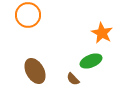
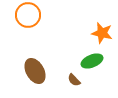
orange star: rotated 15 degrees counterclockwise
green ellipse: moved 1 px right
brown semicircle: moved 1 px right, 1 px down
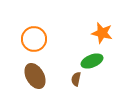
orange circle: moved 6 px right, 24 px down
brown ellipse: moved 5 px down
brown semicircle: moved 2 px right, 1 px up; rotated 56 degrees clockwise
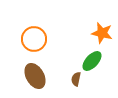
green ellipse: rotated 25 degrees counterclockwise
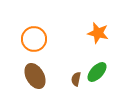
orange star: moved 4 px left
green ellipse: moved 5 px right, 11 px down
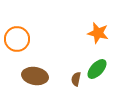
orange circle: moved 17 px left
green ellipse: moved 3 px up
brown ellipse: rotated 50 degrees counterclockwise
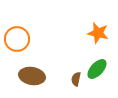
brown ellipse: moved 3 px left
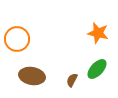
brown semicircle: moved 4 px left, 1 px down; rotated 16 degrees clockwise
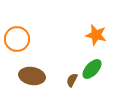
orange star: moved 2 px left, 2 px down
green ellipse: moved 5 px left
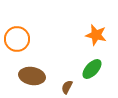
brown semicircle: moved 5 px left, 7 px down
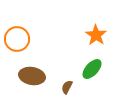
orange star: rotated 20 degrees clockwise
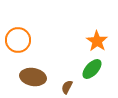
orange star: moved 1 px right, 6 px down
orange circle: moved 1 px right, 1 px down
brown ellipse: moved 1 px right, 1 px down
